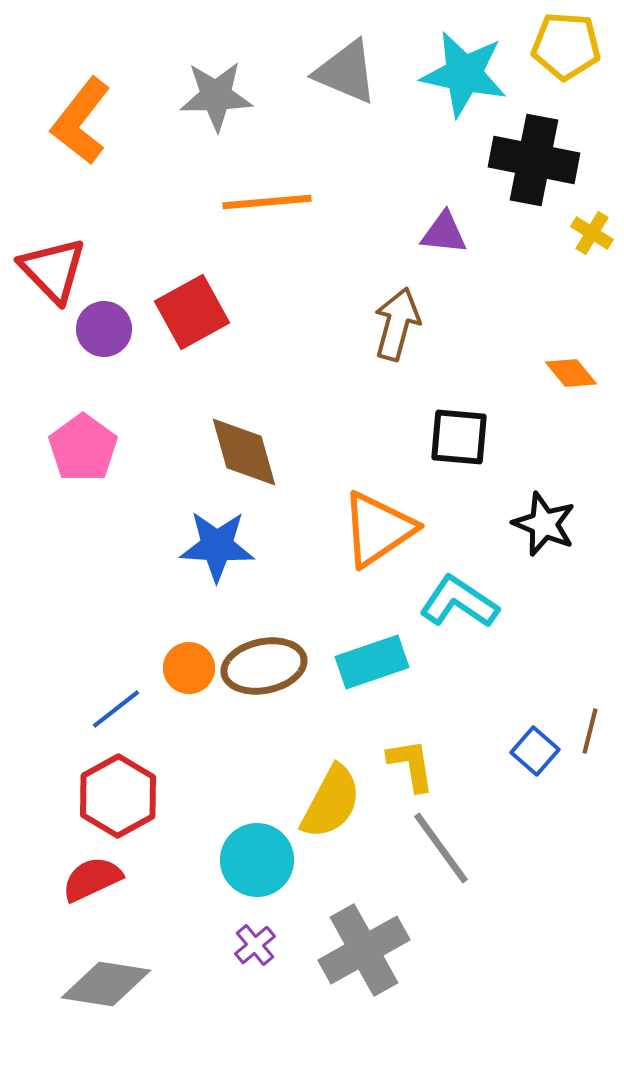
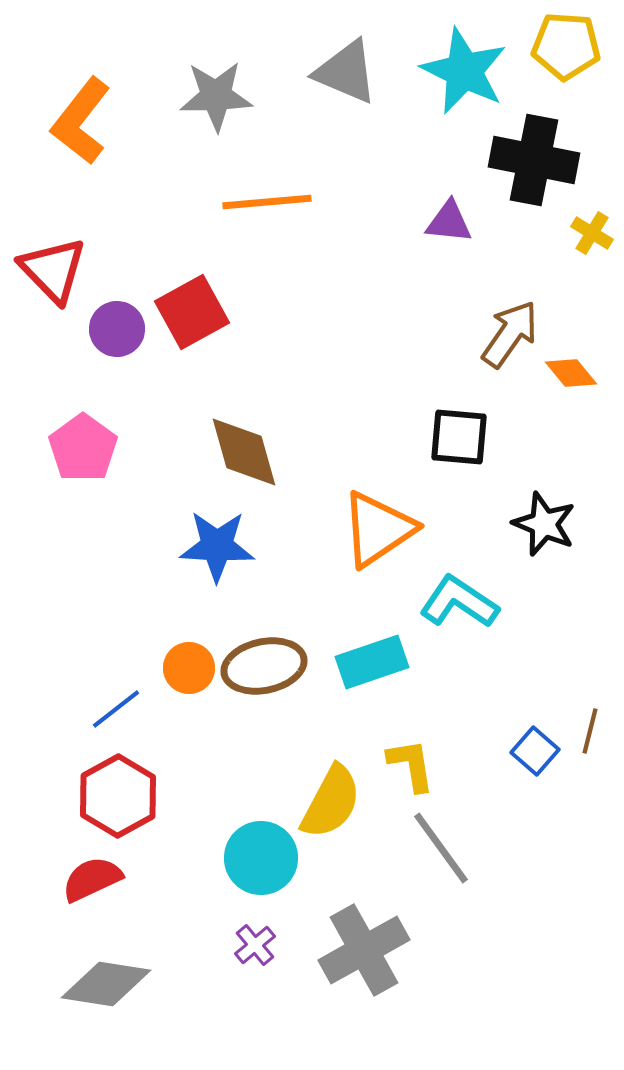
cyan star: moved 3 px up; rotated 14 degrees clockwise
purple triangle: moved 5 px right, 11 px up
brown arrow: moved 113 px right, 10 px down; rotated 20 degrees clockwise
purple circle: moved 13 px right
cyan circle: moved 4 px right, 2 px up
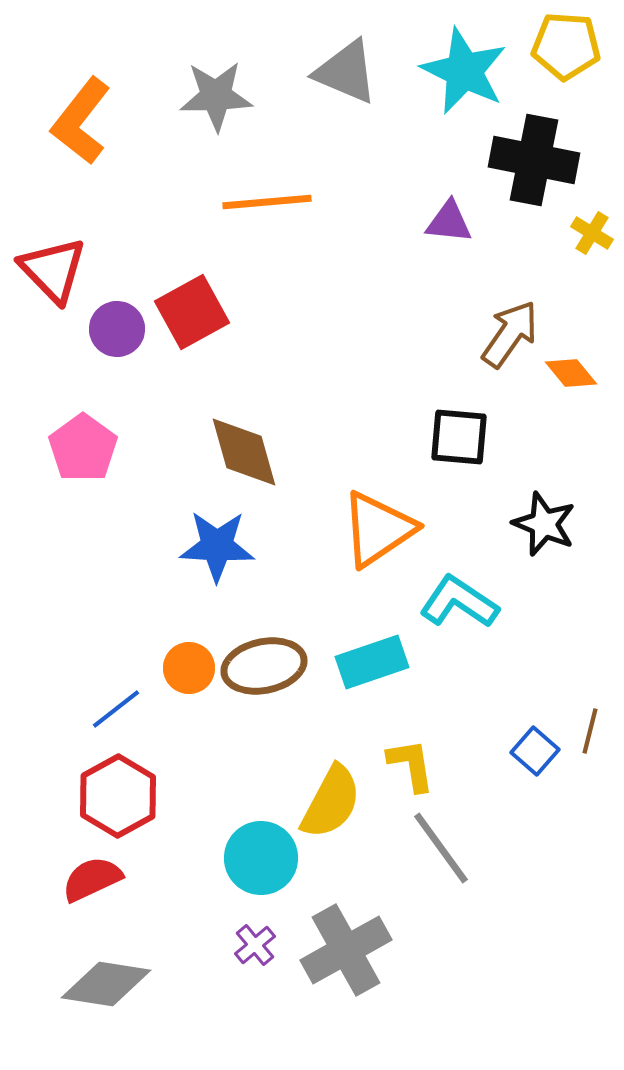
gray cross: moved 18 px left
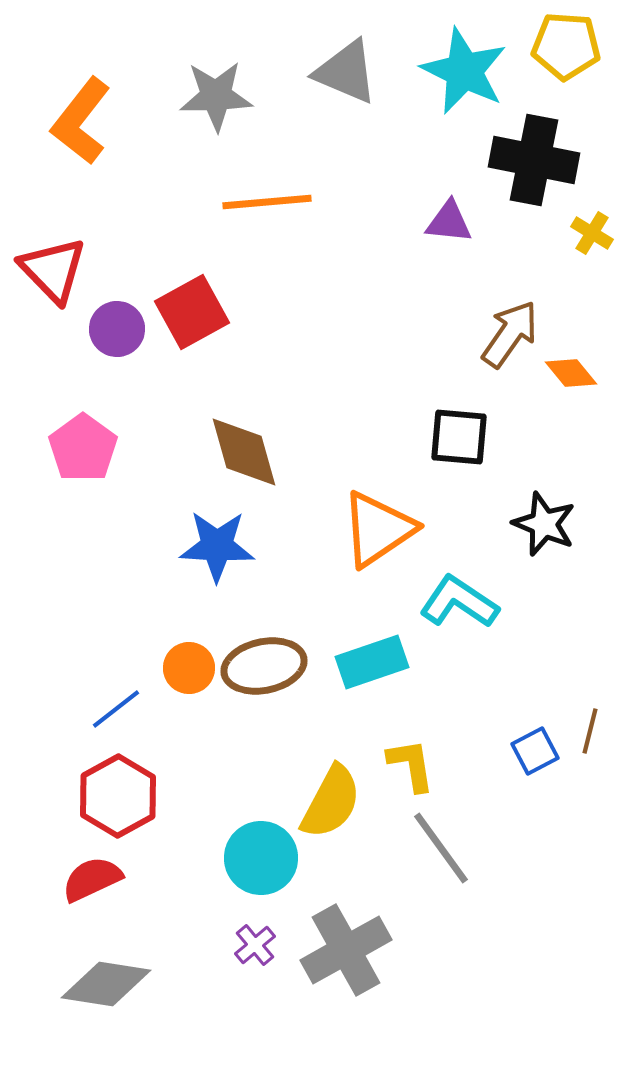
blue square: rotated 21 degrees clockwise
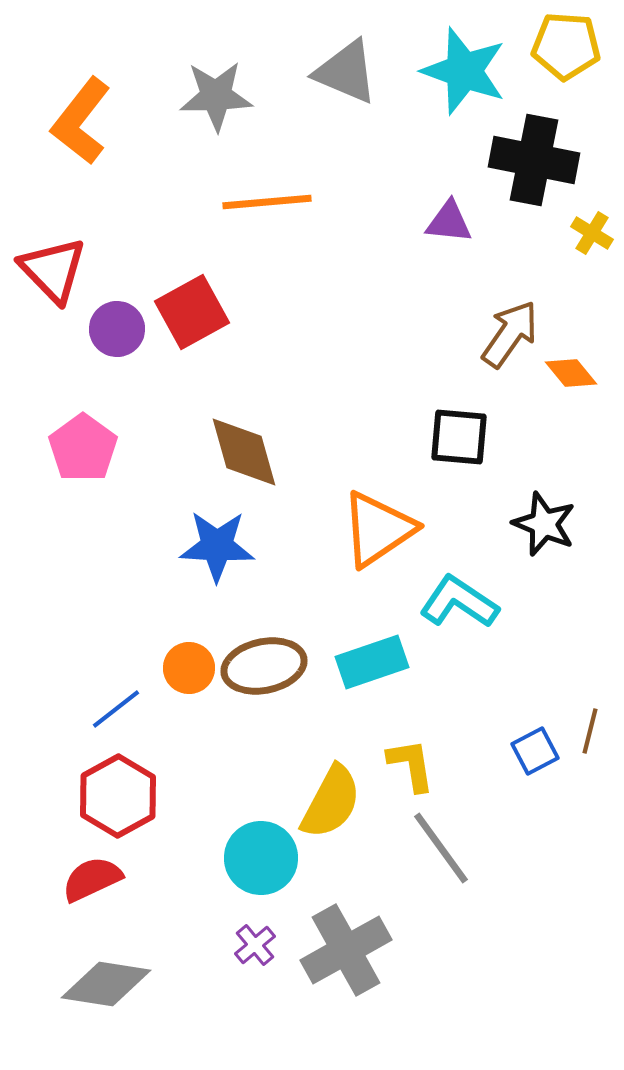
cyan star: rotated 6 degrees counterclockwise
